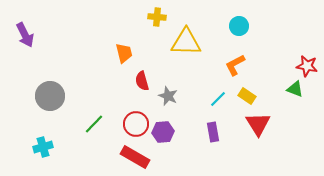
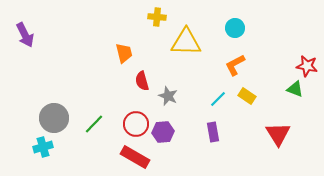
cyan circle: moved 4 px left, 2 px down
gray circle: moved 4 px right, 22 px down
red triangle: moved 20 px right, 10 px down
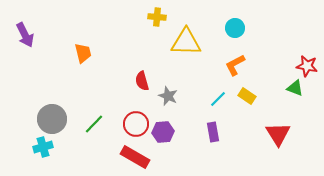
orange trapezoid: moved 41 px left
green triangle: moved 1 px up
gray circle: moved 2 px left, 1 px down
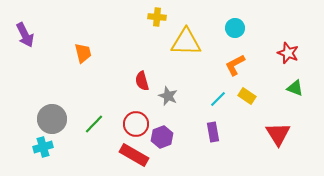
red star: moved 19 px left, 13 px up; rotated 10 degrees clockwise
purple hexagon: moved 1 px left, 5 px down; rotated 15 degrees counterclockwise
red rectangle: moved 1 px left, 2 px up
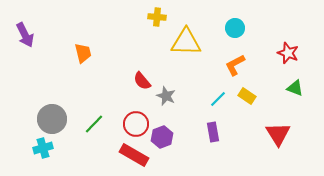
red semicircle: rotated 24 degrees counterclockwise
gray star: moved 2 px left
cyan cross: moved 1 px down
